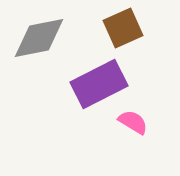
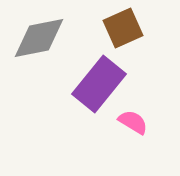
purple rectangle: rotated 24 degrees counterclockwise
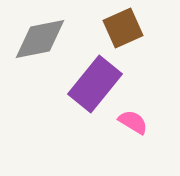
gray diamond: moved 1 px right, 1 px down
purple rectangle: moved 4 px left
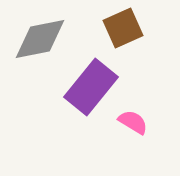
purple rectangle: moved 4 px left, 3 px down
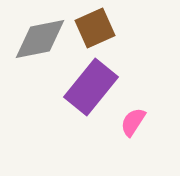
brown square: moved 28 px left
pink semicircle: rotated 88 degrees counterclockwise
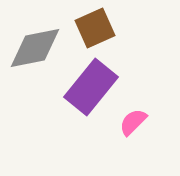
gray diamond: moved 5 px left, 9 px down
pink semicircle: rotated 12 degrees clockwise
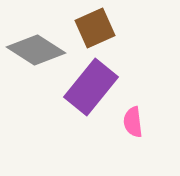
gray diamond: moved 1 px right, 2 px down; rotated 44 degrees clockwise
pink semicircle: rotated 52 degrees counterclockwise
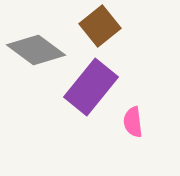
brown square: moved 5 px right, 2 px up; rotated 15 degrees counterclockwise
gray diamond: rotated 4 degrees clockwise
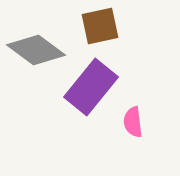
brown square: rotated 27 degrees clockwise
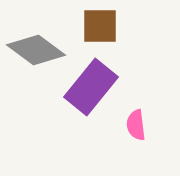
brown square: rotated 12 degrees clockwise
pink semicircle: moved 3 px right, 3 px down
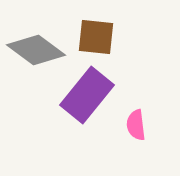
brown square: moved 4 px left, 11 px down; rotated 6 degrees clockwise
purple rectangle: moved 4 px left, 8 px down
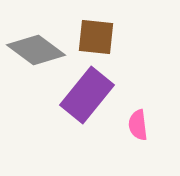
pink semicircle: moved 2 px right
